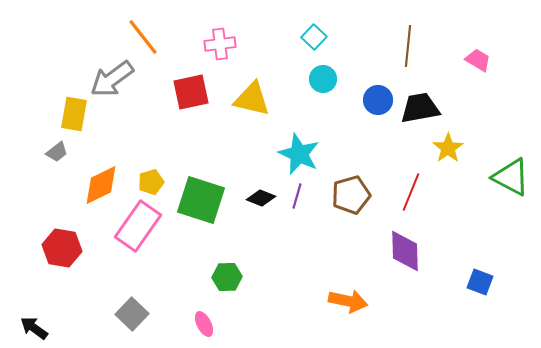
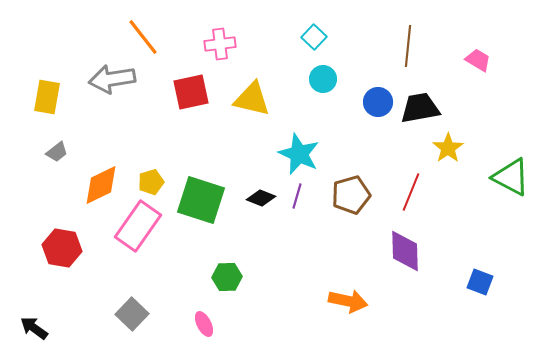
gray arrow: rotated 27 degrees clockwise
blue circle: moved 2 px down
yellow rectangle: moved 27 px left, 17 px up
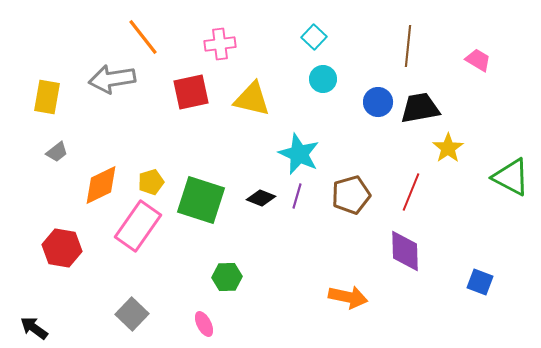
orange arrow: moved 4 px up
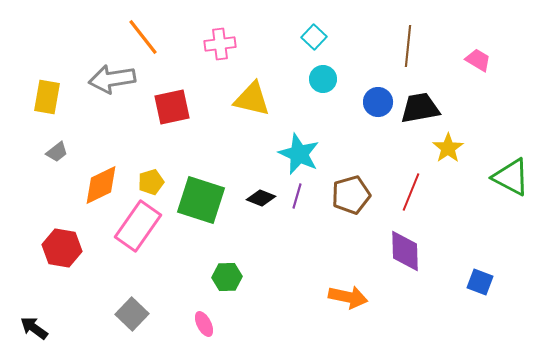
red square: moved 19 px left, 15 px down
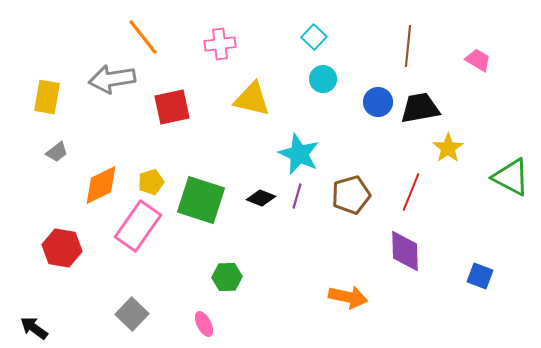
blue square: moved 6 px up
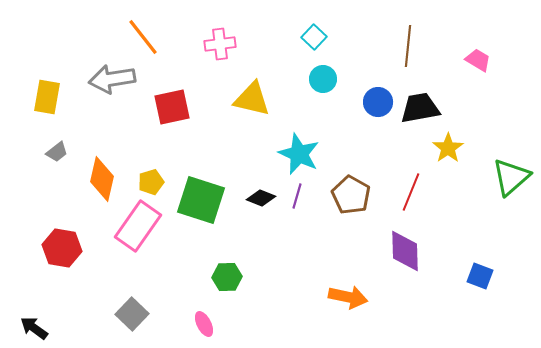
green triangle: rotated 51 degrees clockwise
orange diamond: moved 1 px right, 6 px up; rotated 51 degrees counterclockwise
brown pentagon: rotated 27 degrees counterclockwise
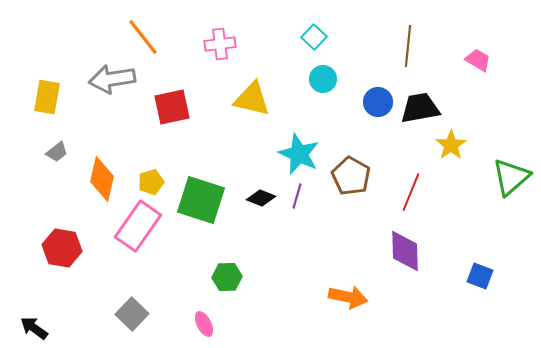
yellow star: moved 3 px right, 3 px up
brown pentagon: moved 19 px up
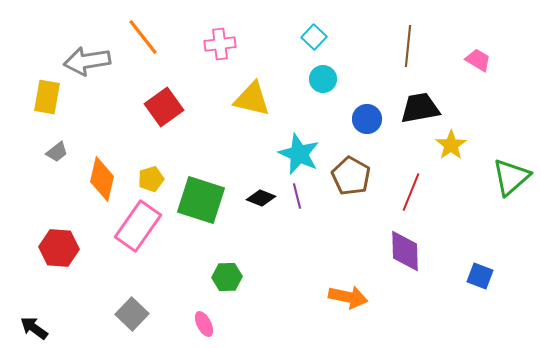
gray arrow: moved 25 px left, 18 px up
blue circle: moved 11 px left, 17 px down
red square: moved 8 px left; rotated 24 degrees counterclockwise
yellow pentagon: moved 3 px up
purple line: rotated 30 degrees counterclockwise
red hexagon: moved 3 px left; rotated 6 degrees counterclockwise
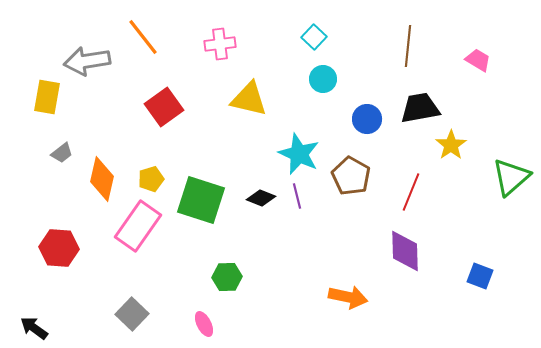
yellow triangle: moved 3 px left
gray trapezoid: moved 5 px right, 1 px down
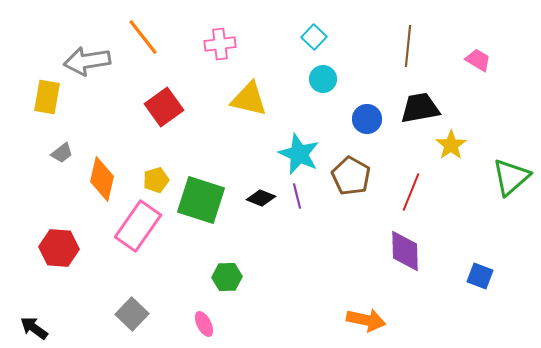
yellow pentagon: moved 5 px right, 1 px down
orange arrow: moved 18 px right, 23 px down
